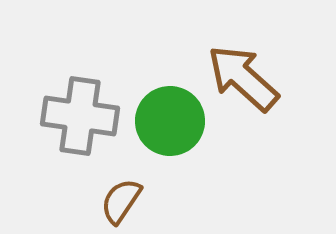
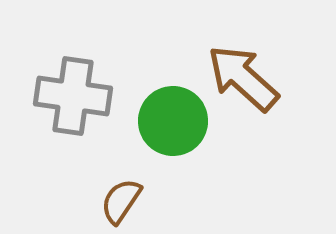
gray cross: moved 7 px left, 20 px up
green circle: moved 3 px right
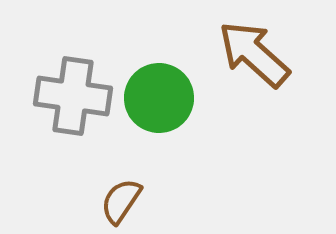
brown arrow: moved 11 px right, 24 px up
green circle: moved 14 px left, 23 px up
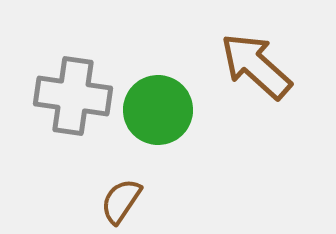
brown arrow: moved 2 px right, 12 px down
green circle: moved 1 px left, 12 px down
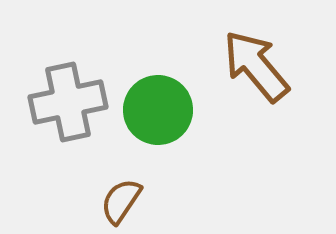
brown arrow: rotated 8 degrees clockwise
gray cross: moved 5 px left, 6 px down; rotated 20 degrees counterclockwise
